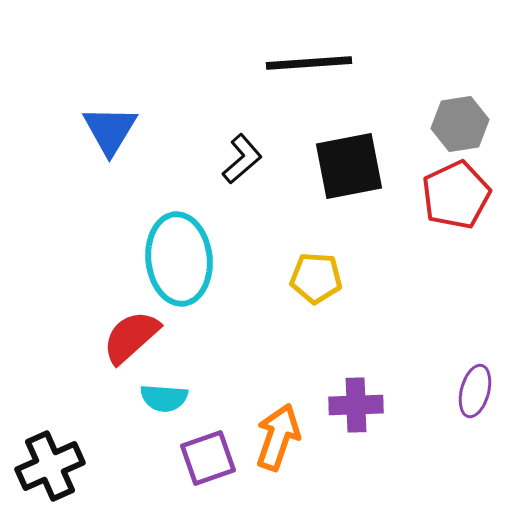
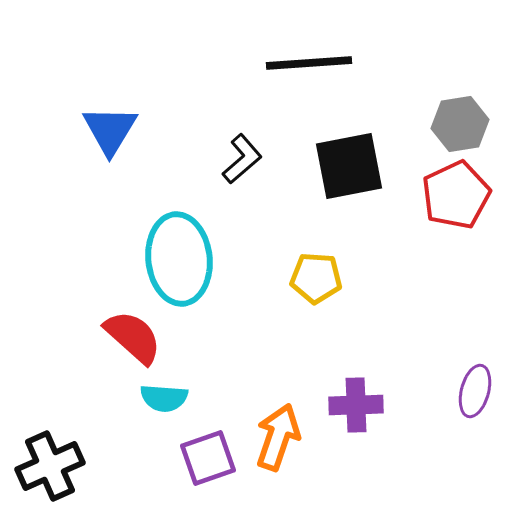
red semicircle: moved 2 px right; rotated 84 degrees clockwise
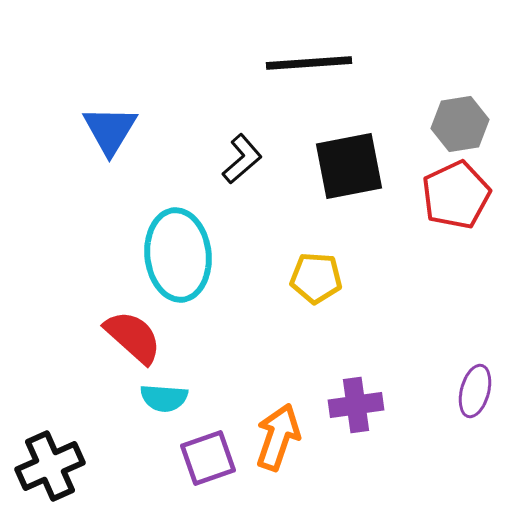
cyan ellipse: moved 1 px left, 4 px up
purple cross: rotated 6 degrees counterclockwise
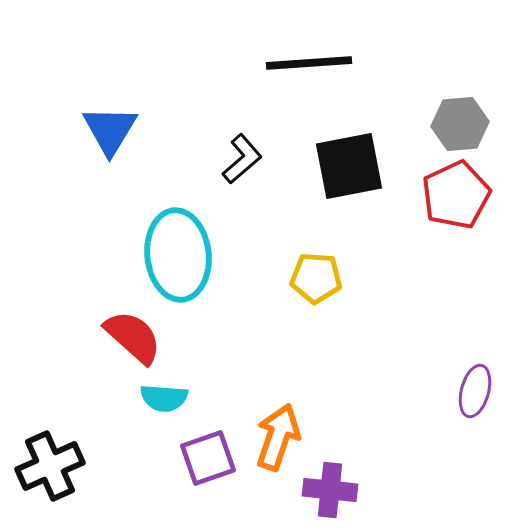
gray hexagon: rotated 4 degrees clockwise
purple cross: moved 26 px left, 85 px down; rotated 14 degrees clockwise
